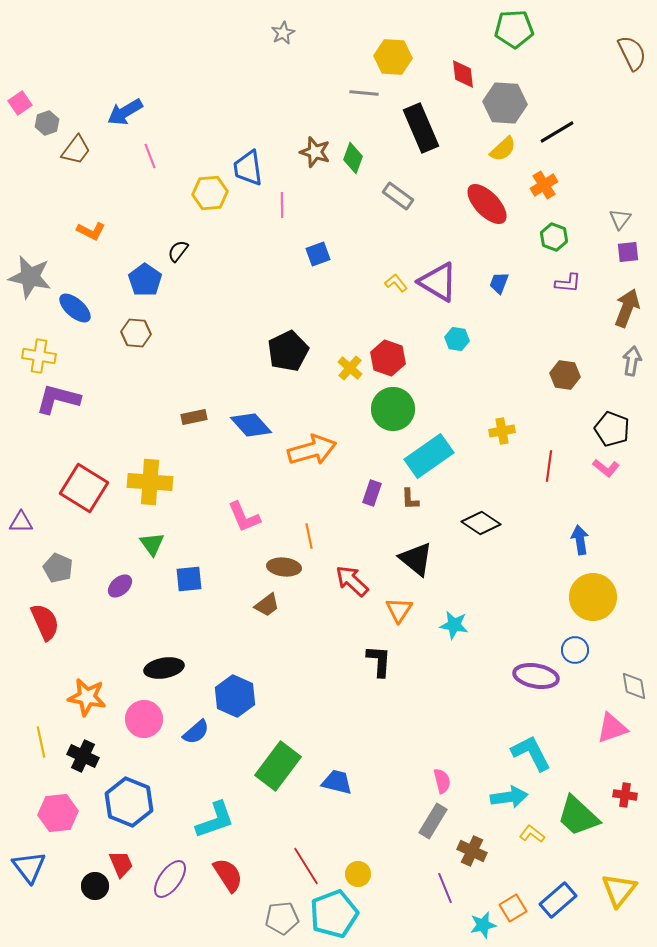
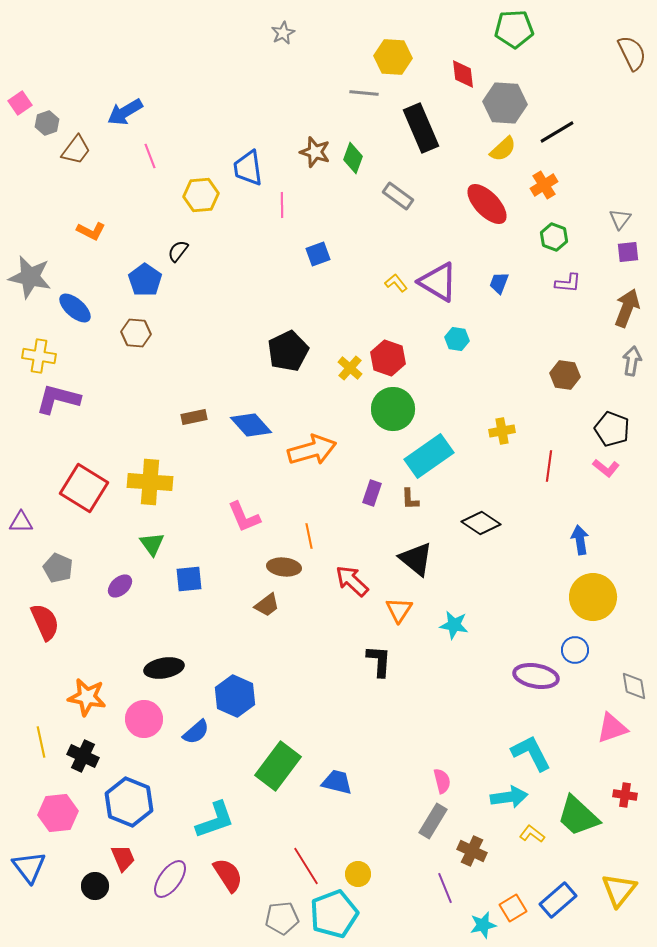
yellow hexagon at (210, 193): moved 9 px left, 2 px down
red trapezoid at (121, 864): moved 2 px right, 6 px up
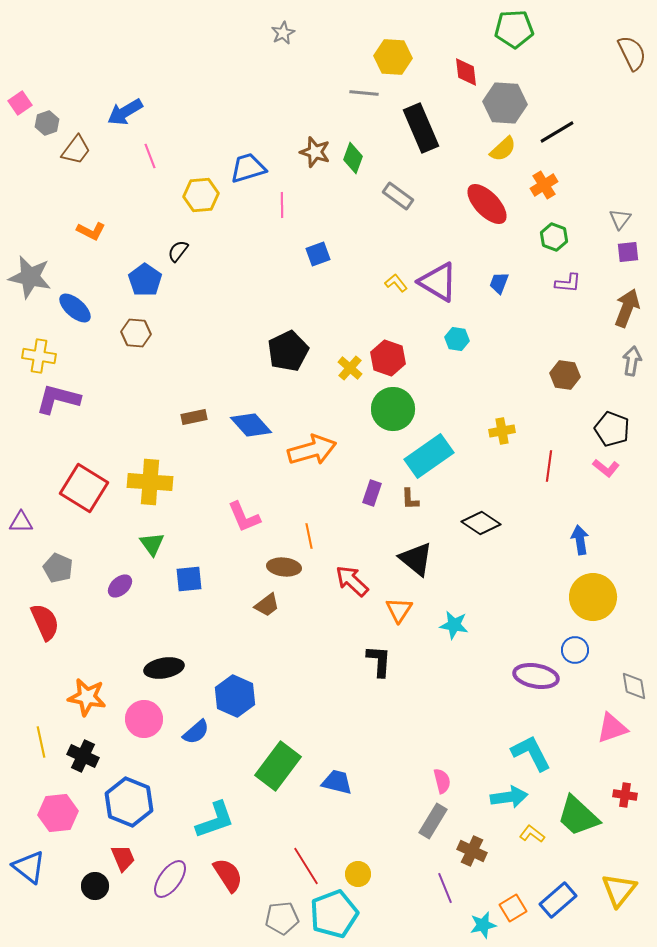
red diamond at (463, 74): moved 3 px right, 2 px up
blue trapezoid at (248, 168): rotated 81 degrees clockwise
blue triangle at (29, 867): rotated 15 degrees counterclockwise
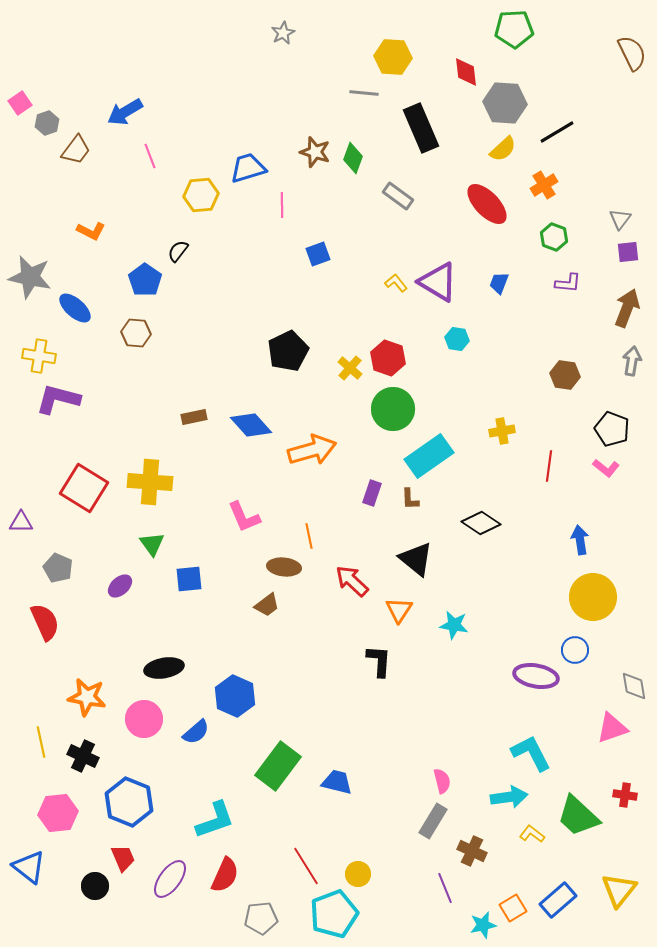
red semicircle at (228, 875): moved 3 px left; rotated 57 degrees clockwise
gray pentagon at (282, 918): moved 21 px left
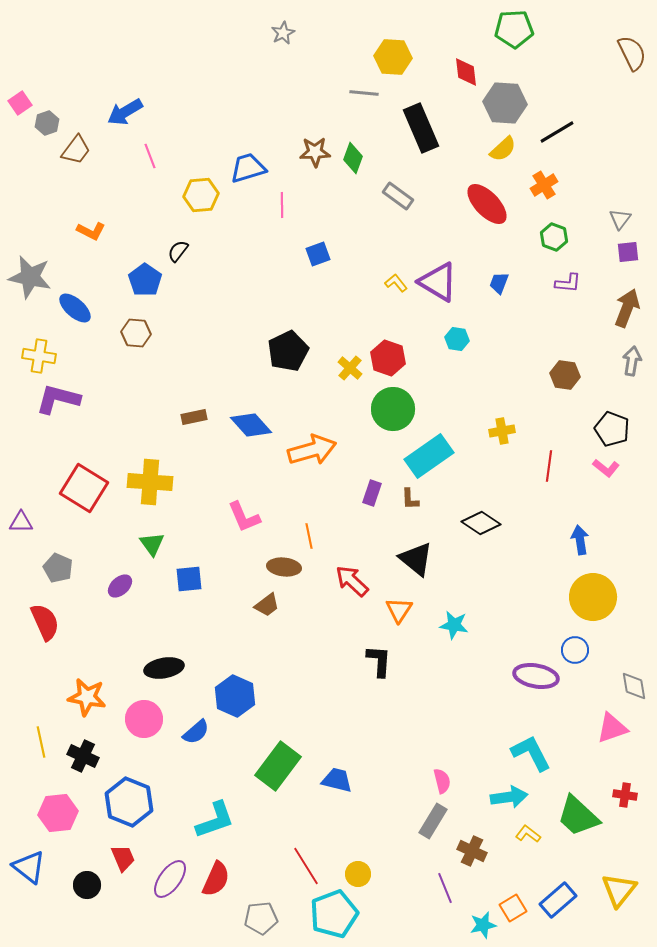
brown star at (315, 152): rotated 20 degrees counterclockwise
blue trapezoid at (337, 782): moved 2 px up
yellow L-shape at (532, 834): moved 4 px left
red semicircle at (225, 875): moved 9 px left, 4 px down
black circle at (95, 886): moved 8 px left, 1 px up
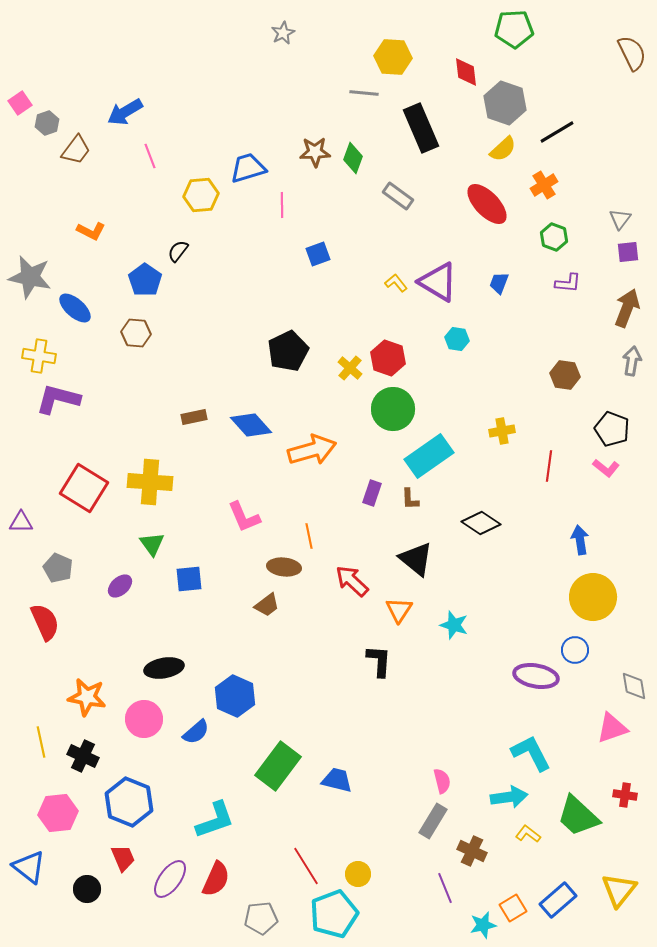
gray hexagon at (505, 103): rotated 15 degrees clockwise
cyan star at (454, 625): rotated 8 degrees clockwise
black circle at (87, 885): moved 4 px down
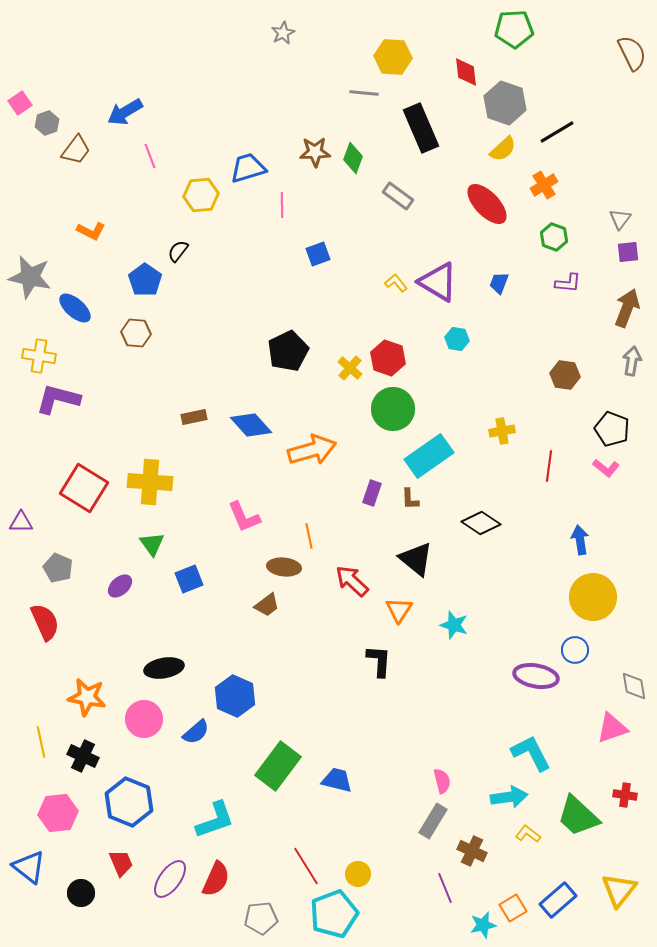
blue square at (189, 579): rotated 16 degrees counterclockwise
red trapezoid at (123, 858): moved 2 px left, 5 px down
black circle at (87, 889): moved 6 px left, 4 px down
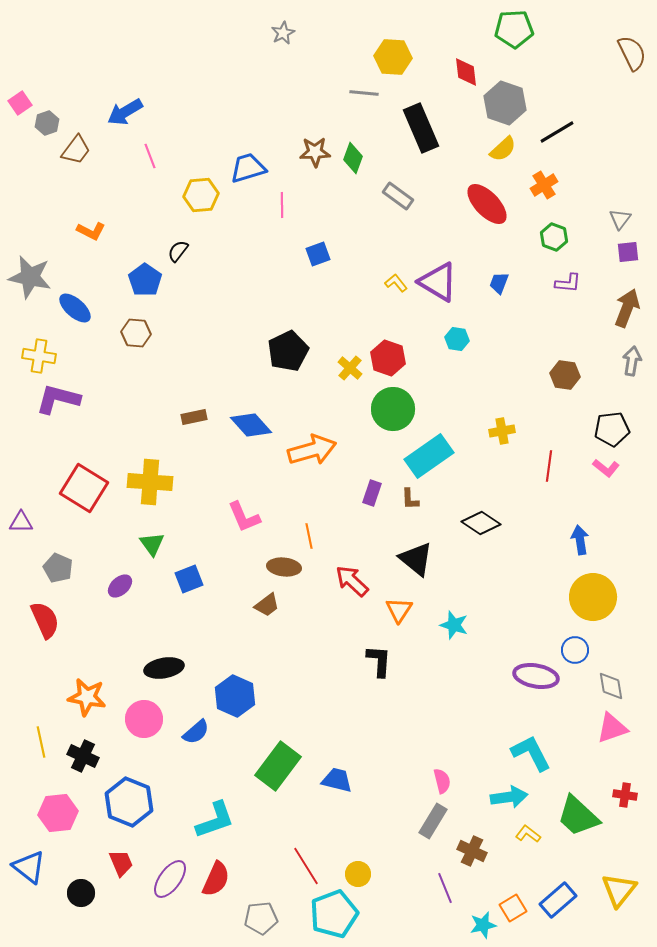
black pentagon at (612, 429): rotated 28 degrees counterclockwise
red semicircle at (45, 622): moved 2 px up
gray diamond at (634, 686): moved 23 px left
